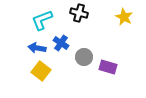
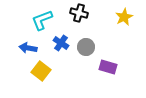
yellow star: rotated 18 degrees clockwise
blue arrow: moved 9 px left
gray circle: moved 2 px right, 10 px up
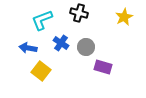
purple rectangle: moved 5 px left
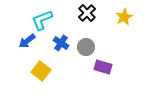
black cross: moved 8 px right; rotated 30 degrees clockwise
blue arrow: moved 1 px left, 7 px up; rotated 48 degrees counterclockwise
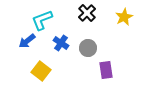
gray circle: moved 2 px right, 1 px down
purple rectangle: moved 3 px right, 3 px down; rotated 66 degrees clockwise
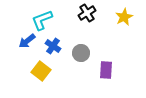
black cross: rotated 12 degrees clockwise
blue cross: moved 8 px left, 3 px down
gray circle: moved 7 px left, 5 px down
purple rectangle: rotated 12 degrees clockwise
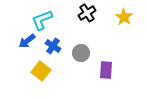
yellow star: rotated 12 degrees counterclockwise
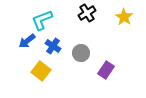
purple rectangle: rotated 30 degrees clockwise
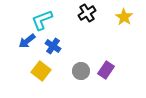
gray circle: moved 18 px down
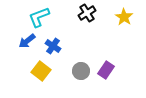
cyan L-shape: moved 3 px left, 3 px up
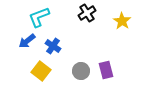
yellow star: moved 2 px left, 4 px down
purple rectangle: rotated 48 degrees counterclockwise
